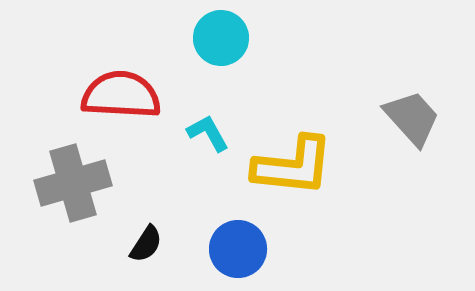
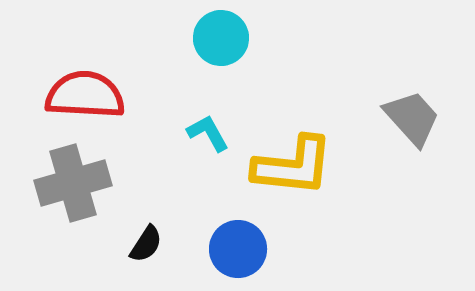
red semicircle: moved 36 px left
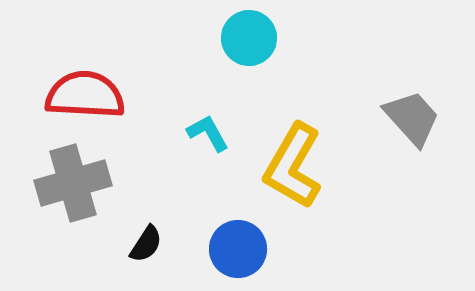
cyan circle: moved 28 px right
yellow L-shape: rotated 114 degrees clockwise
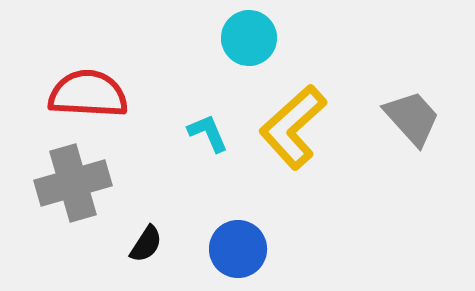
red semicircle: moved 3 px right, 1 px up
cyan L-shape: rotated 6 degrees clockwise
yellow L-shape: moved 39 px up; rotated 18 degrees clockwise
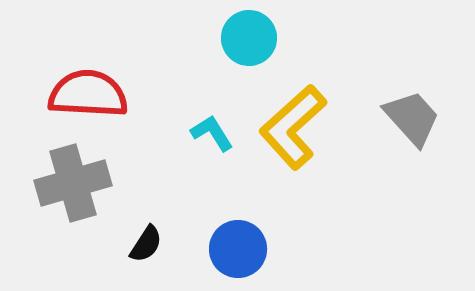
cyan L-shape: moved 4 px right; rotated 9 degrees counterclockwise
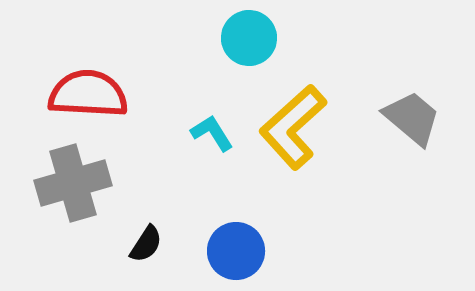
gray trapezoid: rotated 8 degrees counterclockwise
blue circle: moved 2 px left, 2 px down
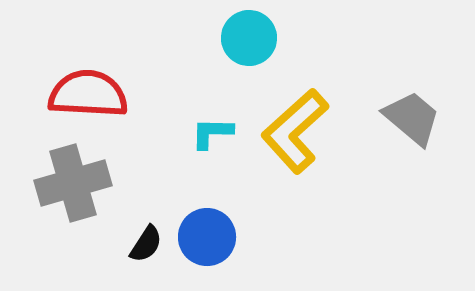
yellow L-shape: moved 2 px right, 4 px down
cyan L-shape: rotated 57 degrees counterclockwise
blue circle: moved 29 px left, 14 px up
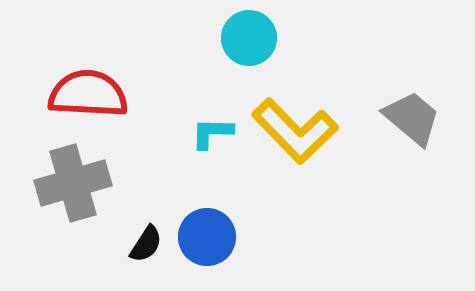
yellow L-shape: rotated 92 degrees counterclockwise
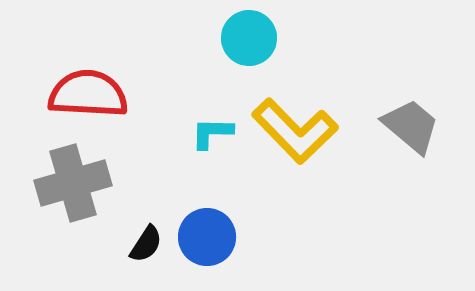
gray trapezoid: moved 1 px left, 8 px down
